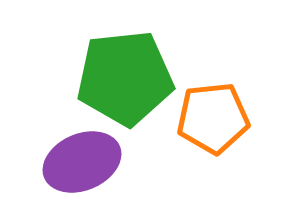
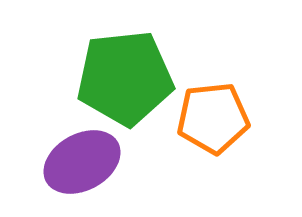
purple ellipse: rotated 6 degrees counterclockwise
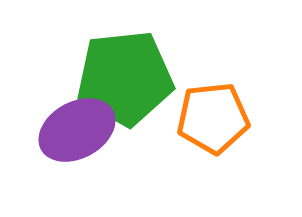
purple ellipse: moved 5 px left, 32 px up
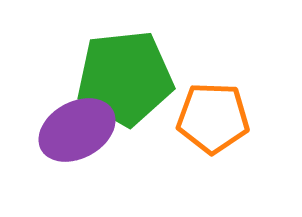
orange pentagon: rotated 8 degrees clockwise
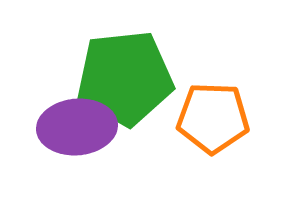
purple ellipse: moved 3 px up; rotated 24 degrees clockwise
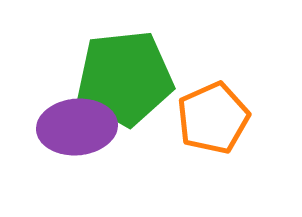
orange pentagon: rotated 26 degrees counterclockwise
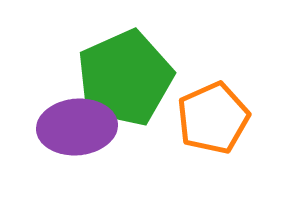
green pentagon: rotated 18 degrees counterclockwise
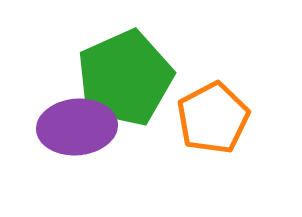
orange pentagon: rotated 4 degrees counterclockwise
